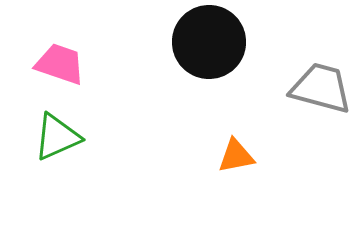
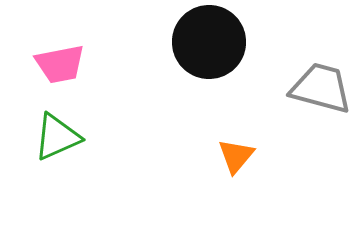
pink trapezoid: rotated 150 degrees clockwise
orange triangle: rotated 39 degrees counterclockwise
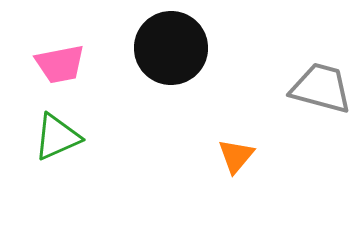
black circle: moved 38 px left, 6 px down
